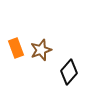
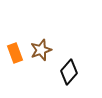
orange rectangle: moved 1 px left, 5 px down
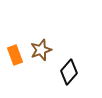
orange rectangle: moved 2 px down
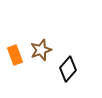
black diamond: moved 1 px left, 3 px up
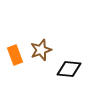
black diamond: moved 1 px right; rotated 55 degrees clockwise
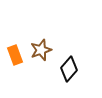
black diamond: rotated 55 degrees counterclockwise
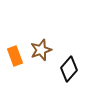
orange rectangle: moved 1 px down
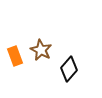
brown star: rotated 25 degrees counterclockwise
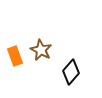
black diamond: moved 2 px right, 3 px down
